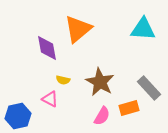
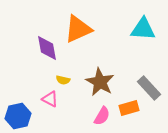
orange triangle: rotated 16 degrees clockwise
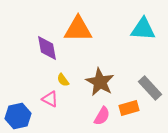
orange triangle: rotated 24 degrees clockwise
yellow semicircle: rotated 40 degrees clockwise
gray rectangle: moved 1 px right
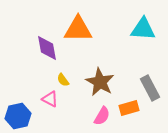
gray rectangle: rotated 15 degrees clockwise
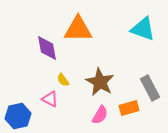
cyan triangle: rotated 16 degrees clockwise
pink semicircle: moved 2 px left, 1 px up
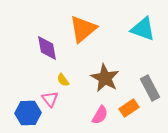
orange triangle: moved 5 px right; rotated 40 degrees counterclockwise
brown star: moved 5 px right, 4 px up
pink triangle: rotated 24 degrees clockwise
orange rectangle: rotated 18 degrees counterclockwise
blue hexagon: moved 10 px right, 3 px up; rotated 10 degrees clockwise
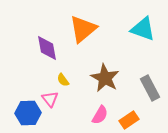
orange rectangle: moved 12 px down
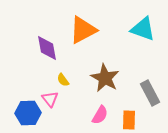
orange triangle: moved 1 px down; rotated 12 degrees clockwise
gray rectangle: moved 5 px down
orange rectangle: rotated 54 degrees counterclockwise
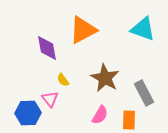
gray rectangle: moved 6 px left
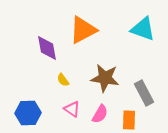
brown star: rotated 20 degrees counterclockwise
pink triangle: moved 22 px right, 10 px down; rotated 18 degrees counterclockwise
pink semicircle: moved 1 px up
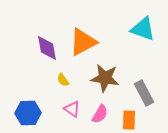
orange triangle: moved 12 px down
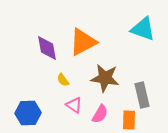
gray rectangle: moved 2 px left, 2 px down; rotated 15 degrees clockwise
pink triangle: moved 2 px right, 4 px up
